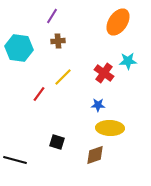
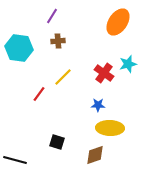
cyan star: moved 3 px down; rotated 12 degrees counterclockwise
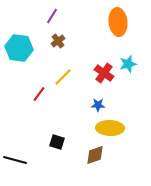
orange ellipse: rotated 40 degrees counterclockwise
brown cross: rotated 32 degrees counterclockwise
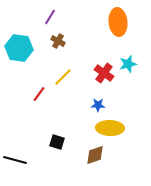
purple line: moved 2 px left, 1 px down
brown cross: rotated 24 degrees counterclockwise
